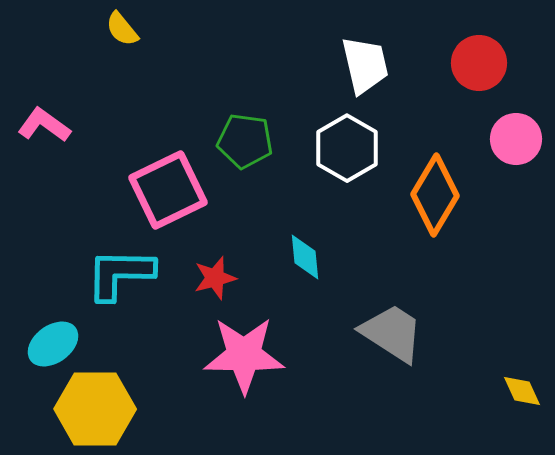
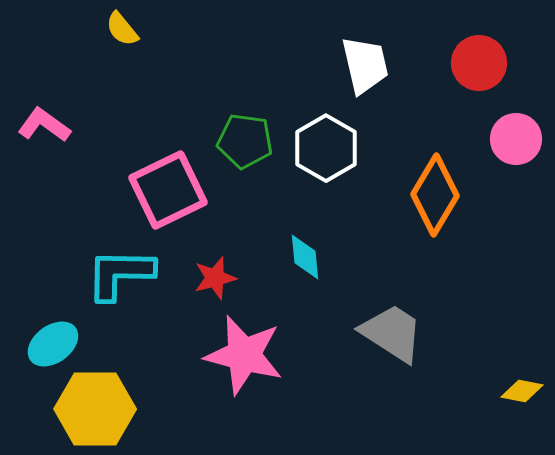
white hexagon: moved 21 px left
pink star: rotated 14 degrees clockwise
yellow diamond: rotated 54 degrees counterclockwise
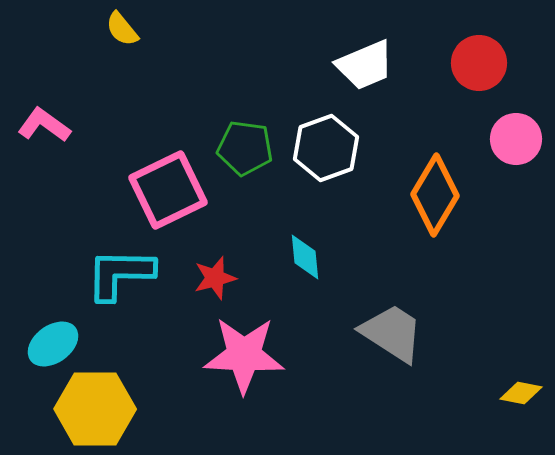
white trapezoid: rotated 80 degrees clockwise
green pentagon: moved 7 px down
white hexagon: rotated 10 degrees clockwise
pink star: rotated 12 degrees counterclockwise
yellow diamond: moved 1 px left, 2 px down
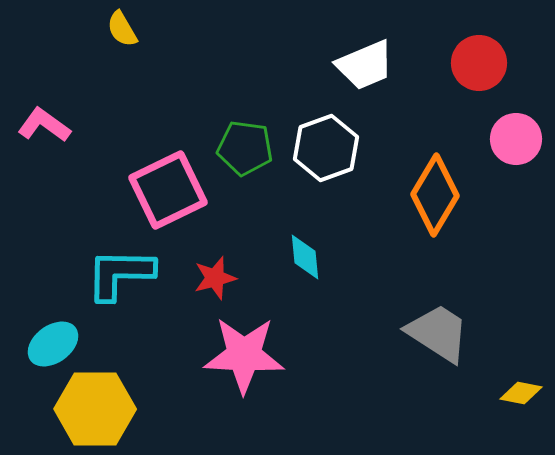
yellow semicircle: rotated 9 degrees clockwise
gray trapezoid: moved 46 px right
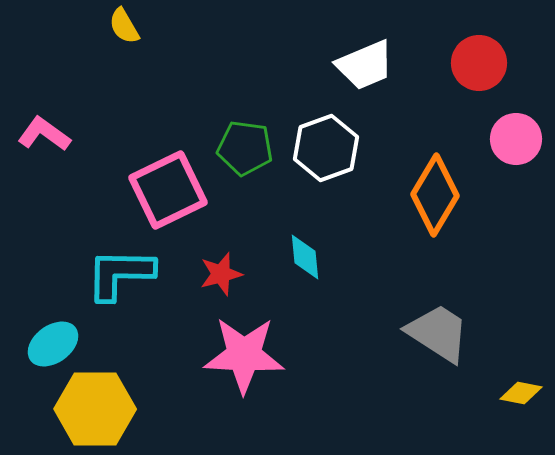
yellow semicircle: moved 2 px right, 3 px up
pink L-shape: moved 9 px down
red star: moved 6 px right, 4 px up
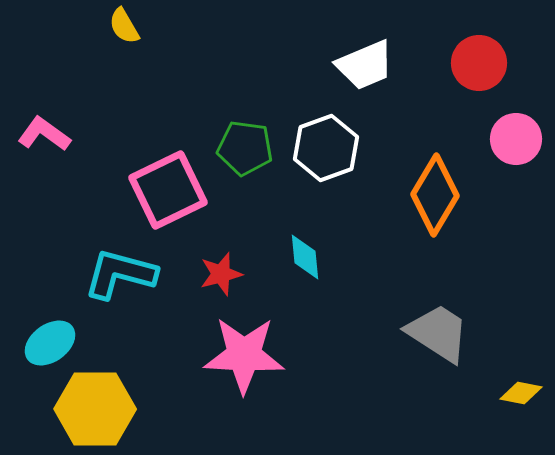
cyan L-shape: rotated 14 degrees clockwise
cyan ellipse: moved 3 px left, 1 px up
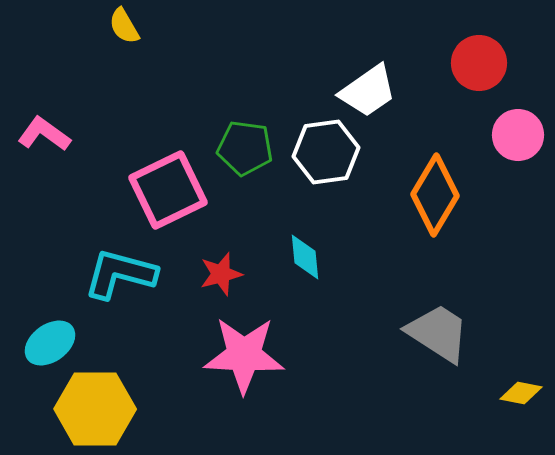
white trapezoid: moved 3 px right, 26 px down; rotated 12 degrees counterclockwise
pink circle: moved 2 px right, 4 px up
white hexagon: moved 4 px down; rotated 12 degrees clockwise
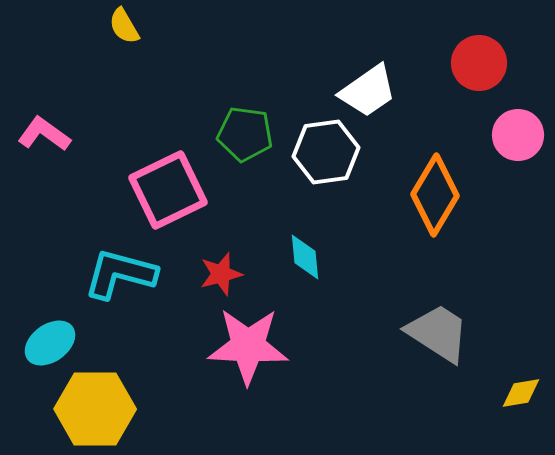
green pentagon: moved 14 px up
pink star: moved 4 px right, 9 px up
yellow diamond: rotated 21 degrees counterclockwise
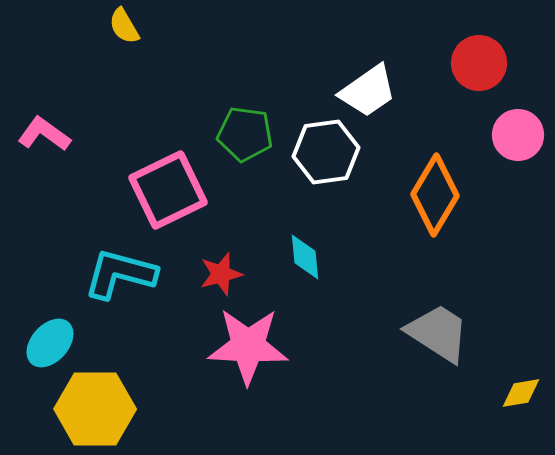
cyan ellipse: rotated 12 degrees counterclockwise
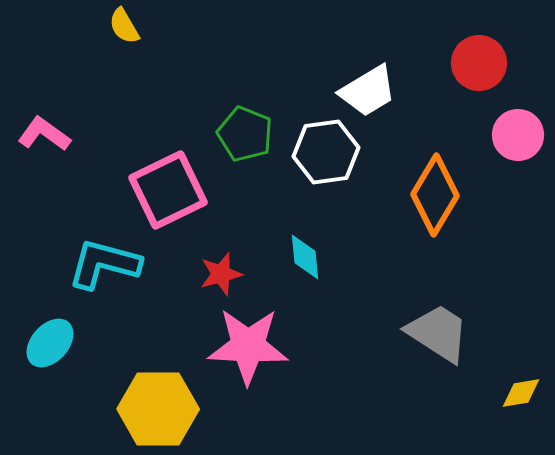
white trapezoid: rotated 4 degrees clockwise
green pentagon: rotated 14 degrees clockwise
cyan L-shape: moved 16 px left, 10 px up
yellow hexagon: moved 63 px right
